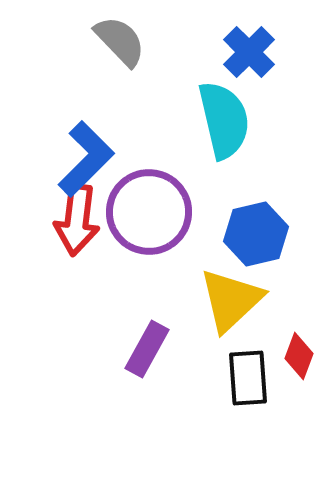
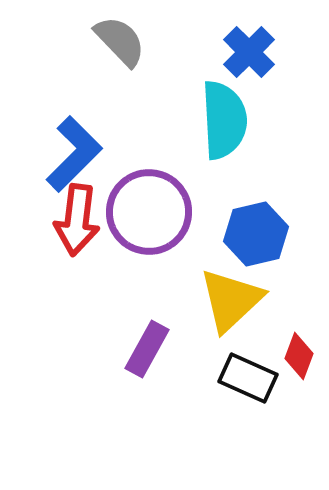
cyan semicircle: rotated 10 degrees clockwise
blue L-shape: moved 12 px left, 5 px up
black rectangle: rotated 62 degrees counterclockwise
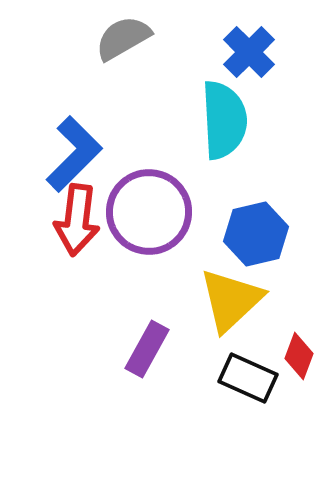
gray semicircle: moved 3 px right, 3 px up; rotated 76 degrees counterclockwise
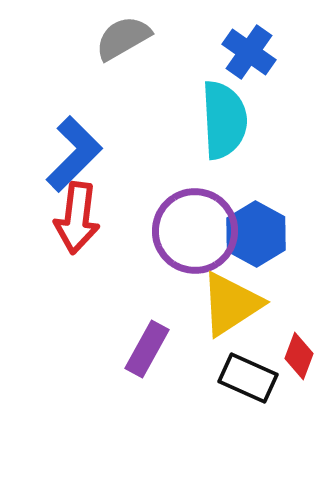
blue cross: rotated 10 degrees counterclockwise
purple circle: moved 46 px right, 19 px down
red arrow: moved 2 px up
blue hexagon: rotated 18 degrees counterclockwise
yellow triangle: moved 4 px down; rotated 10 degrees clockwise
